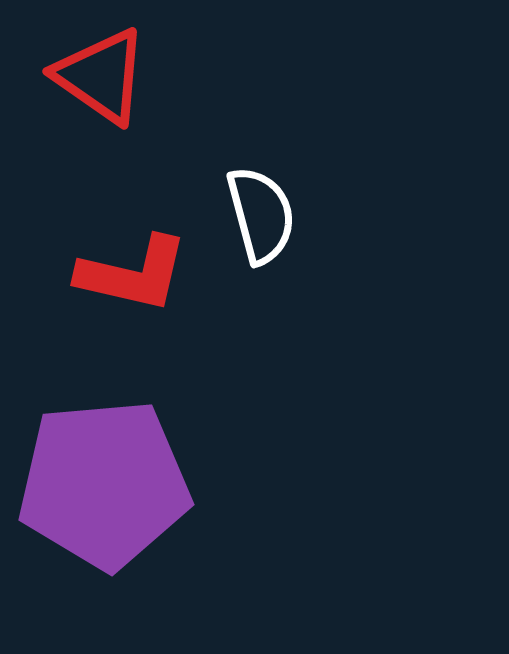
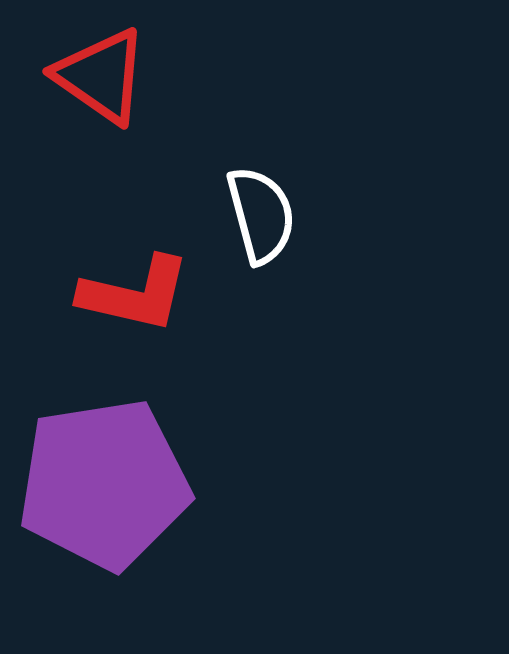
red L-shape: moved 2 px right, 20 px down
purple pentagon: rotated 4 degrees counterclockwise
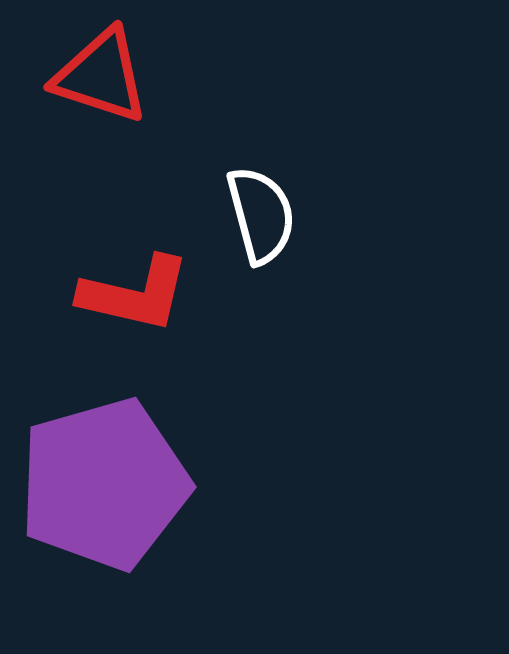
red triangle: rotated 17 degrees counterclockwise
purple pentagon: rotated 7 degrees counterclockwise
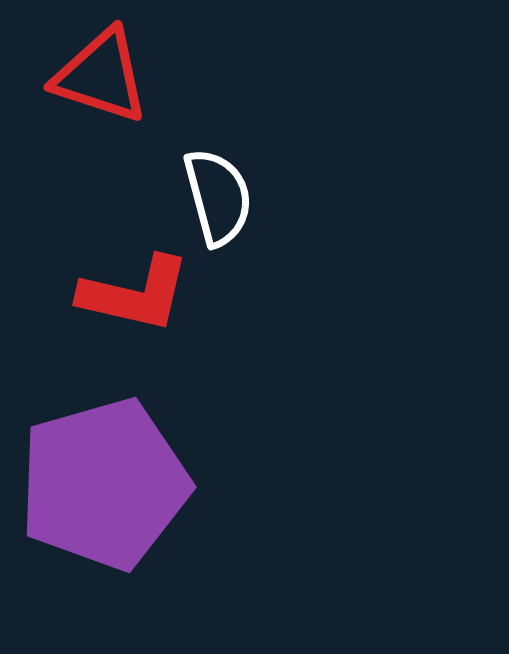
white semicircle: moved 43 px left, 18 px up
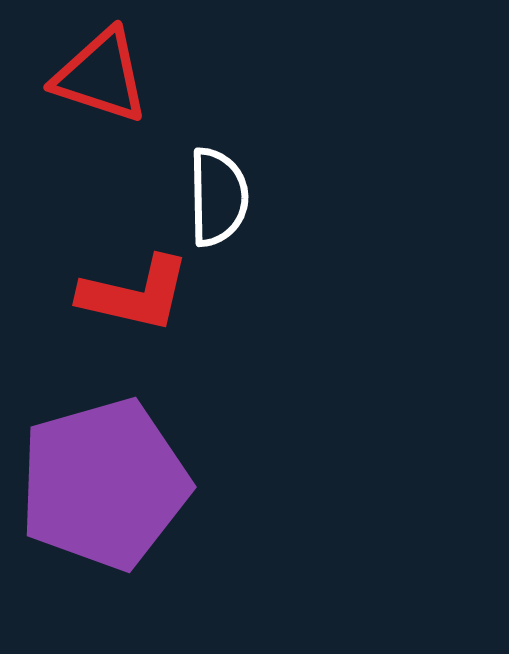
white semicircle: rotated 14 degrees clockwise
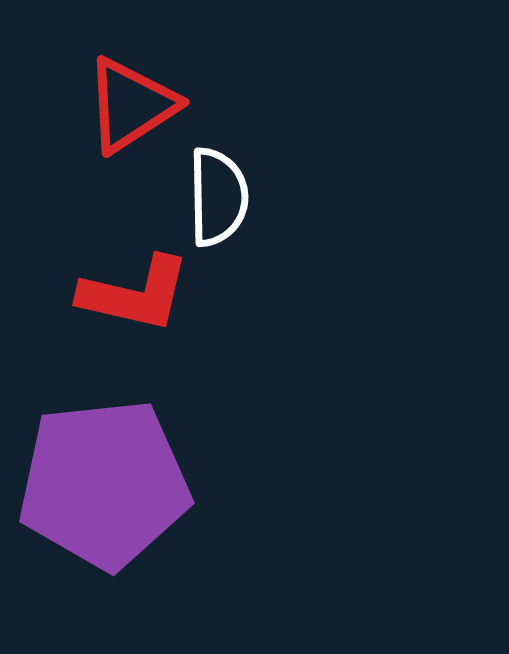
red triangle: moved 30 px right, 29 px down; rotated 51 degrees counterclockwise
purple pentagon: rotated 10 degrees clockwise
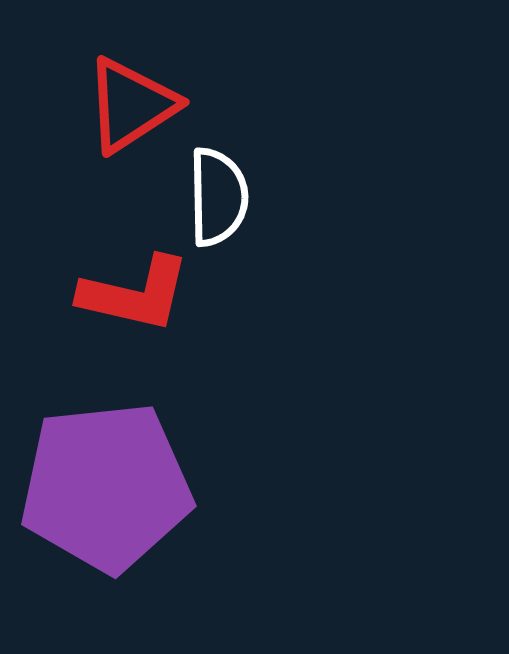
purple pentagon: moved 2 px right, 3 px down
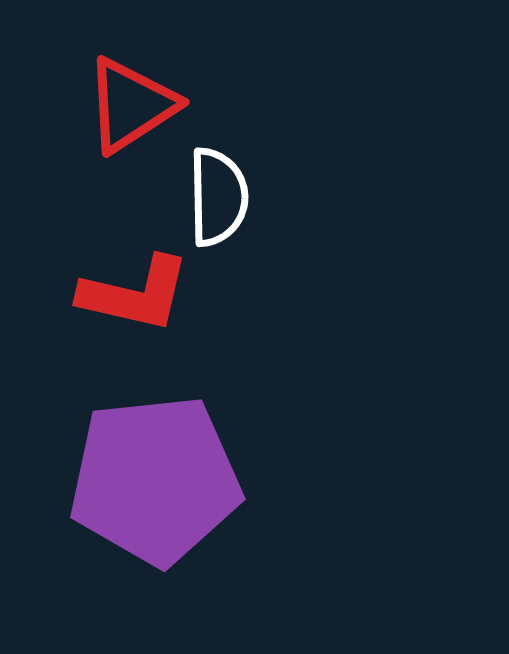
purple pentagon: moved 49 px right, 7 px up
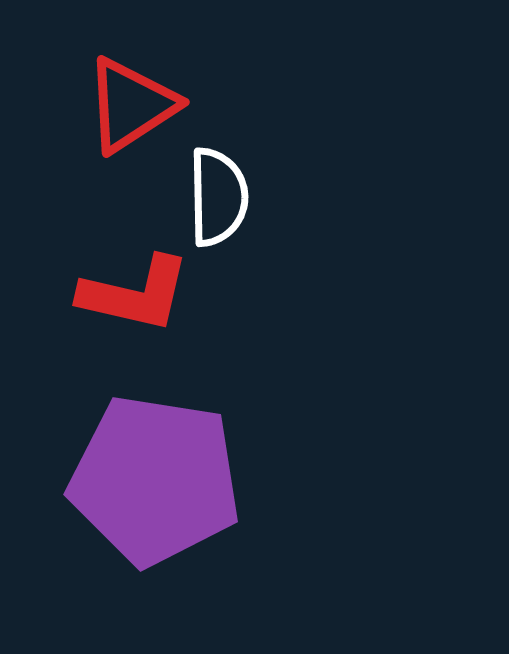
purple pentagon: rotated 15 degrees clockwise
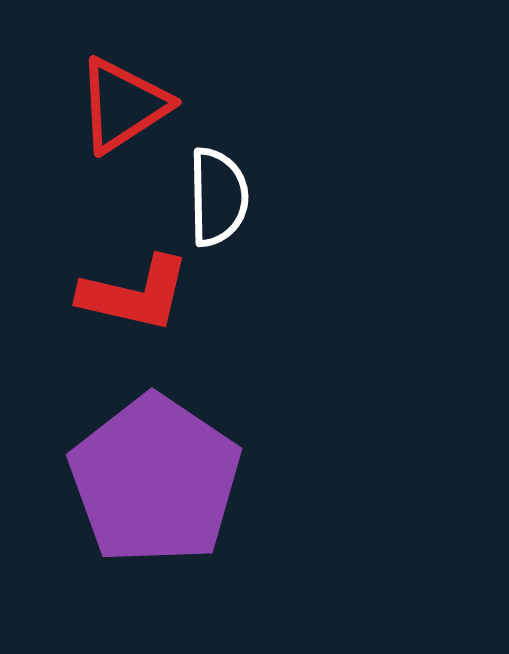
red triangle: moved 8 px left
purple pentagon: rotated 25 degrees clockwise
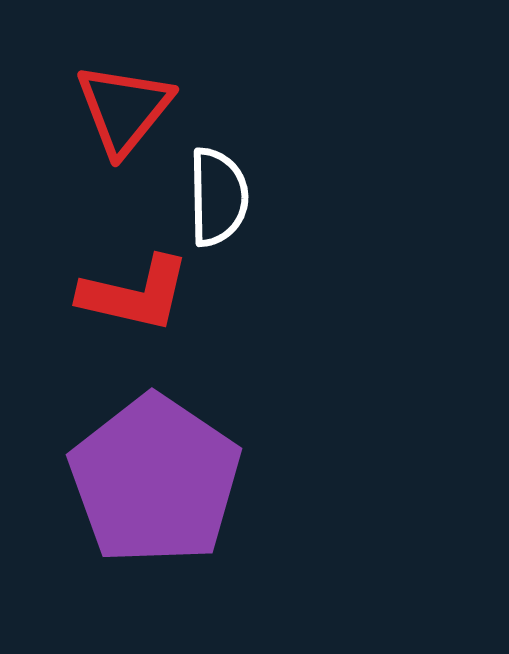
red triangle: moved 1 px right, 4 px down; rotated 18 degrees counterclockwise
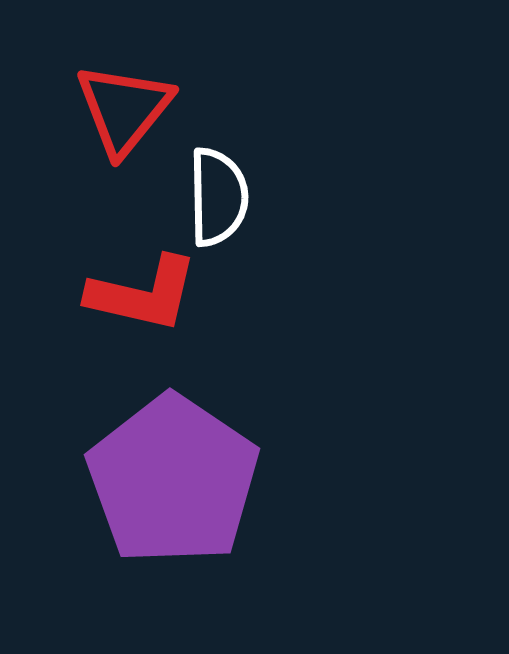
red L-shape: moved 8 px right
purple pentagon: moved 18 px right
